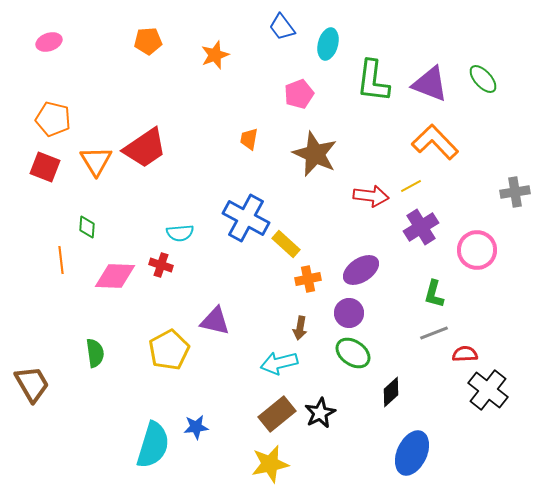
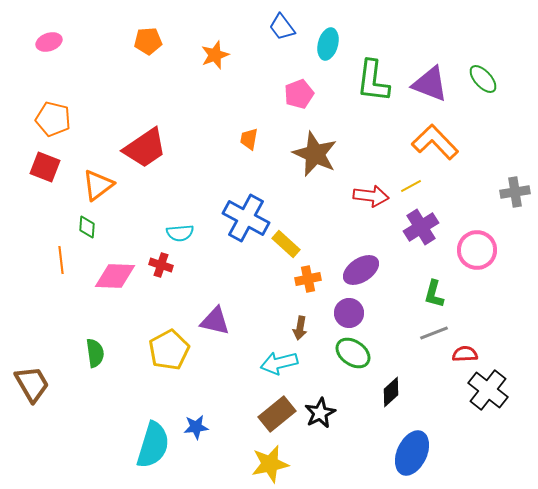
orange triangle at (96, 161): moved 2 px right, 24 px down; rotated 24 degrees clockwise
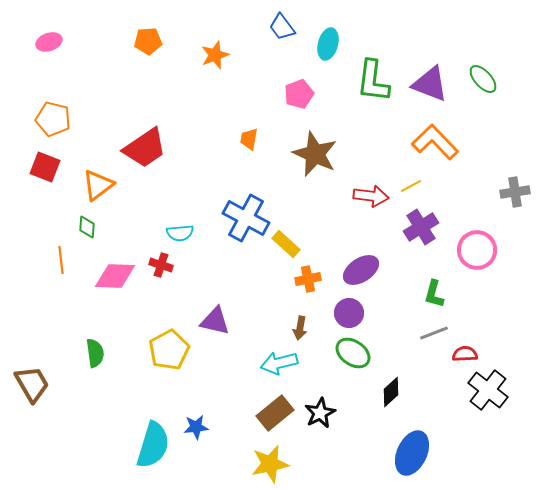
brown rectangle at (277, 414): moved 2 px left, 1 px up
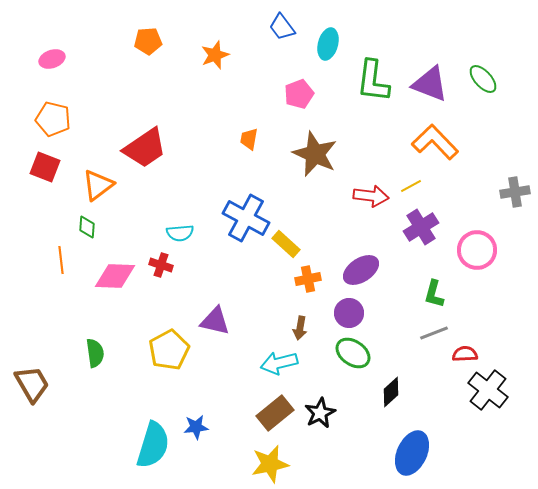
pink ellipse at (49, 42): moved 3 px right, 17 px down
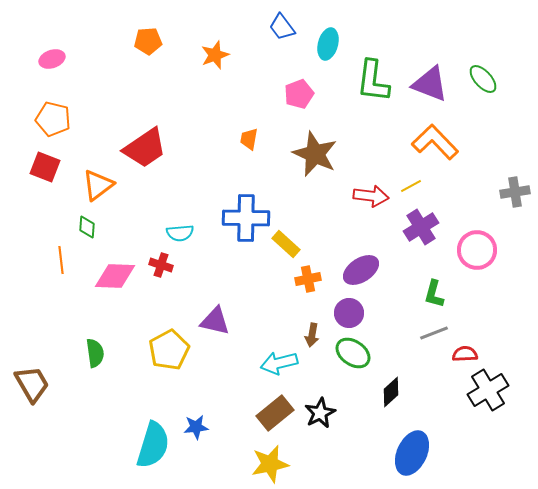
blue cross at (246, 218): rotated 27 degrees counterclockwise
brown arrow at (300, 328): moved 12 px right, 7 px down
black cross at (488, 390): rotated 21 degrees clockwise
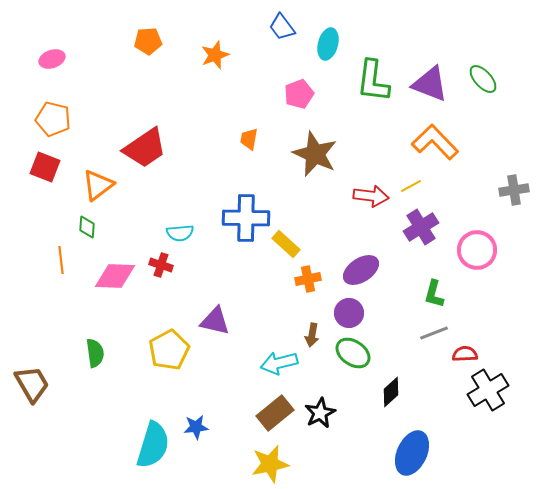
gray cross at (515, 192): moved 1 px left, 2 px up
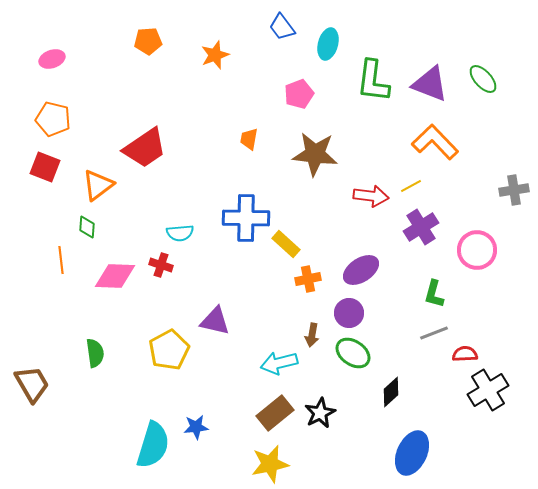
brown star at (315, 154): rotated 18 degrees counterclockwise
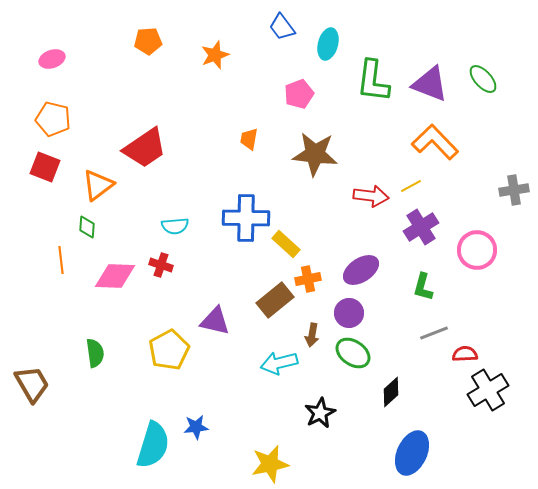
cyan semicircle at (180, 233): moved 5 px left, 7 px up
green L-shape at (434, 294): moved 11 px left, 7 px up
brown rectangle at (275, 413): moved 113 px up
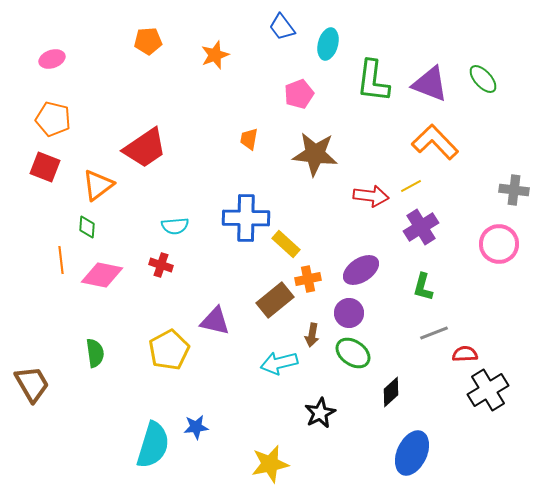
gray cross at (514, 190): rotated 16 degrees clockwise
pink circle at (477, 250): moved 22 px right, 6 px up
pink diamond at (115, 276): moved 13 px left, 1 px up; rotated 9 degrees clockwise
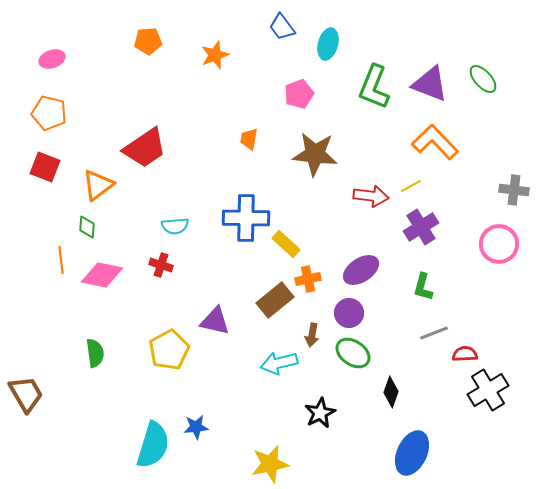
green L-shape at (373, 81): moved 1 px right, 6 px down; rotated 15 degrees clockwise
orange pentagon at (53, 119): moved 4 px left, 6 px up
brown trapezoid at (32, 384): moved 6 px left, 10 px down
black diamond at (391, 392): rotated 28 degrees counterclockwise
